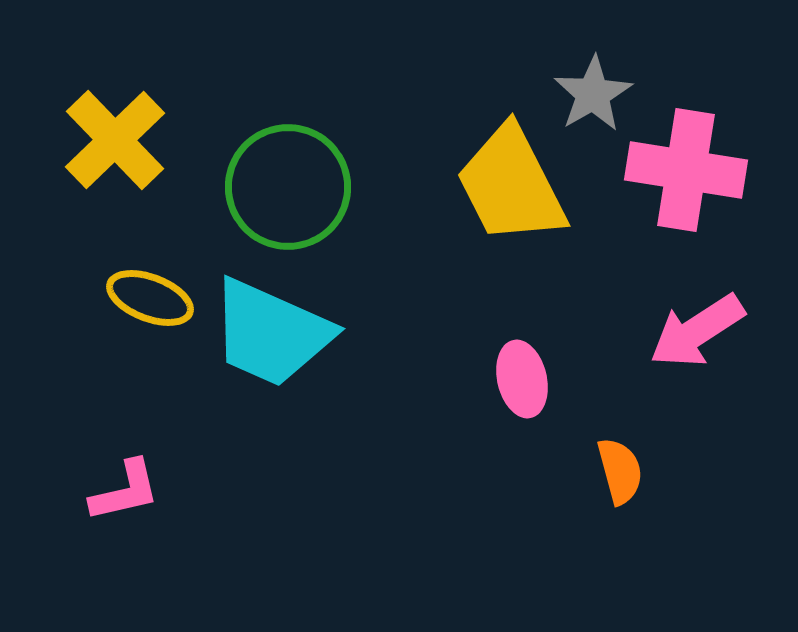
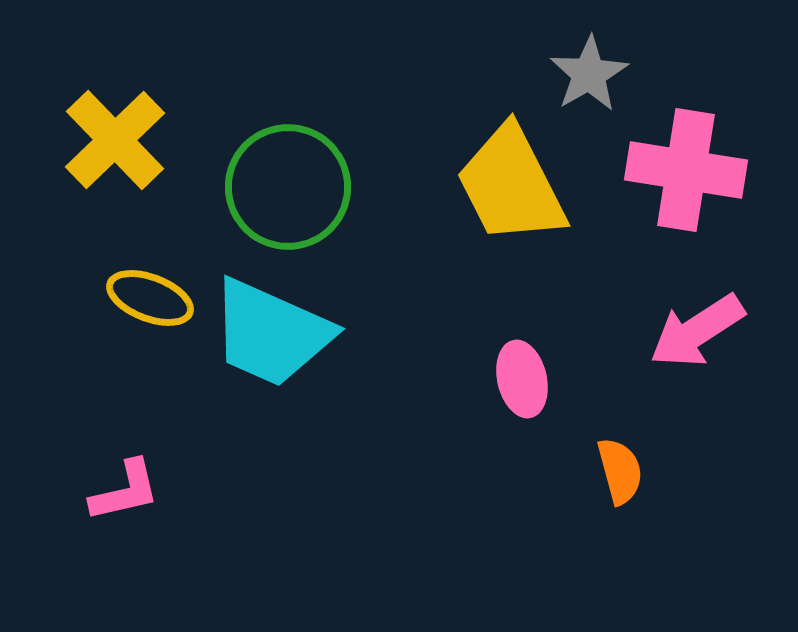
gray star: moved 4 px left, 20 px up
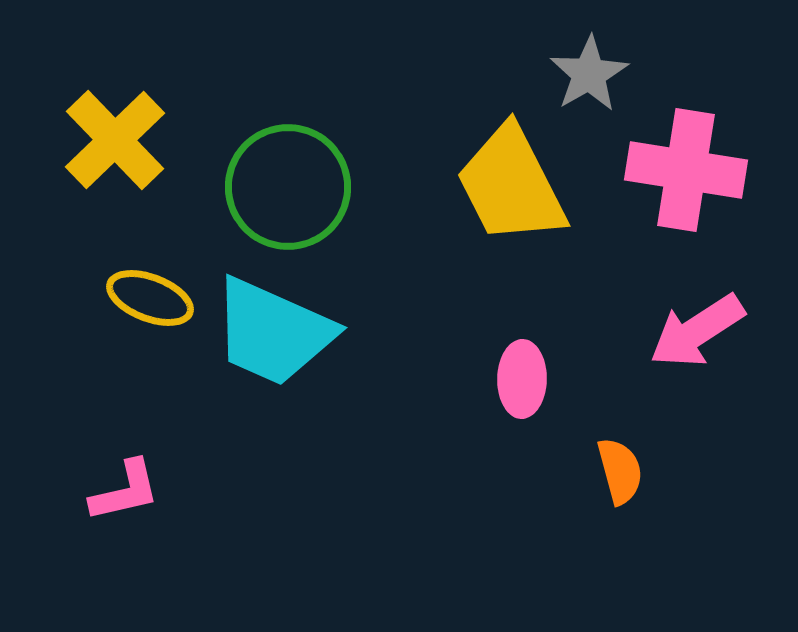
cyan trapezoid: moved 2 px right, 1 px up
pink ellipse: rotated 14 degrees clockwise
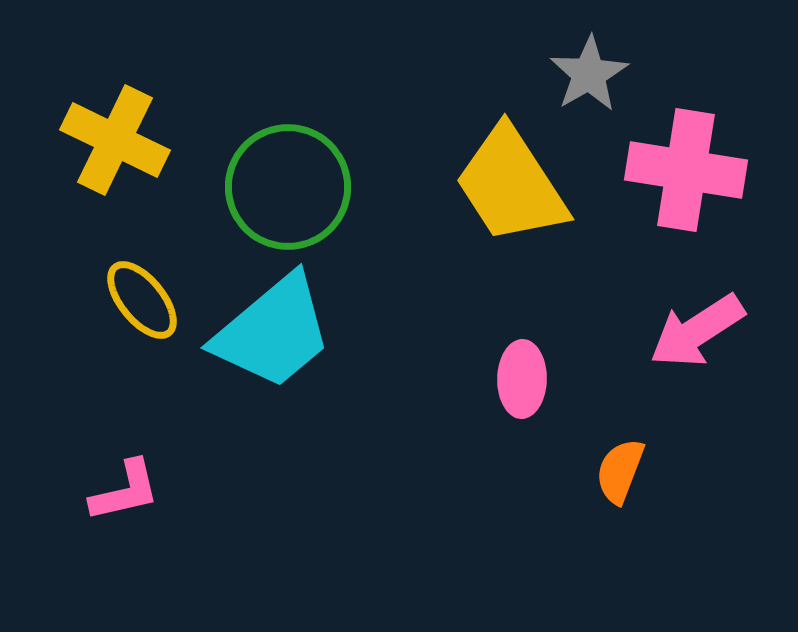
yellow cross: rotated 20 degrees counterclockwise
yellow trapezoid: rotated 6 degrees counterclockwise
yellow ellipse: moved 8 px left, 2 px down; rotated 30 degrees clockwise
cyan trapezoid: rotated 64 degrees counterclockwise
orange semicircle: rotated 144 degrees counterclockwise
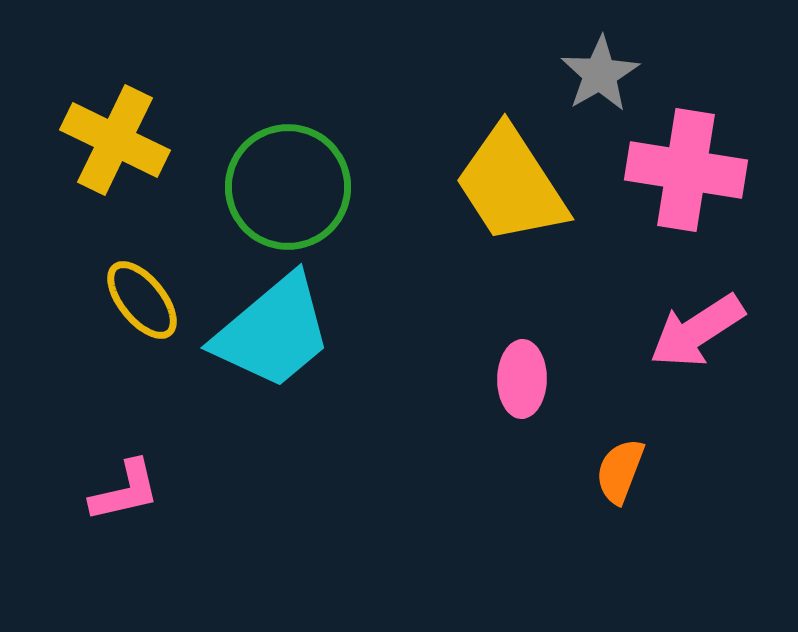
gray star: moved 11 px right
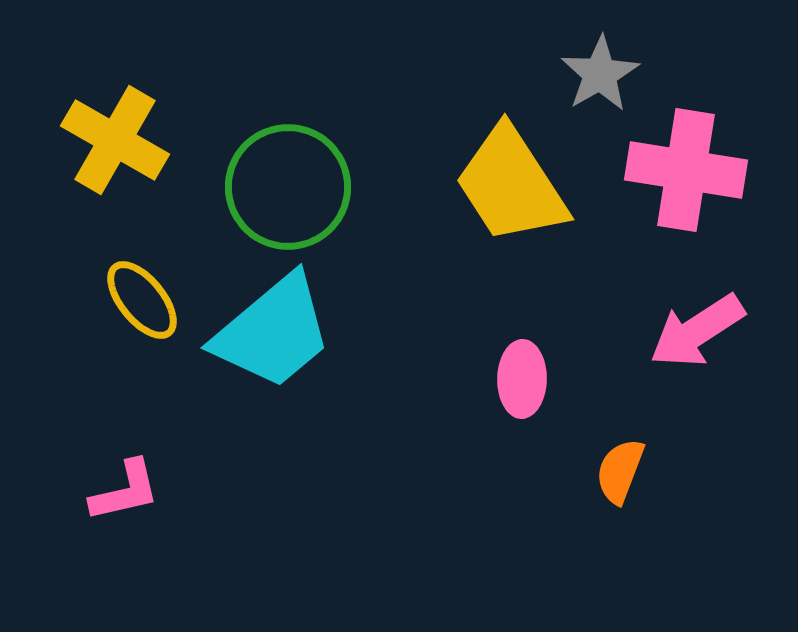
yellow cross: rotated 4 degrees clockwise
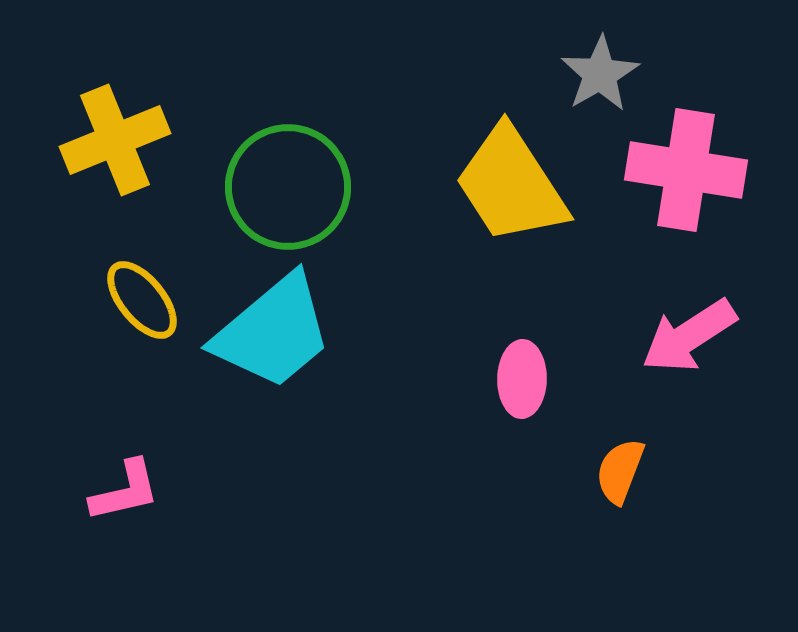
yellow cross: rotated 38 degrees clockwise
pink arrow: moved 8 px left, 5 px down
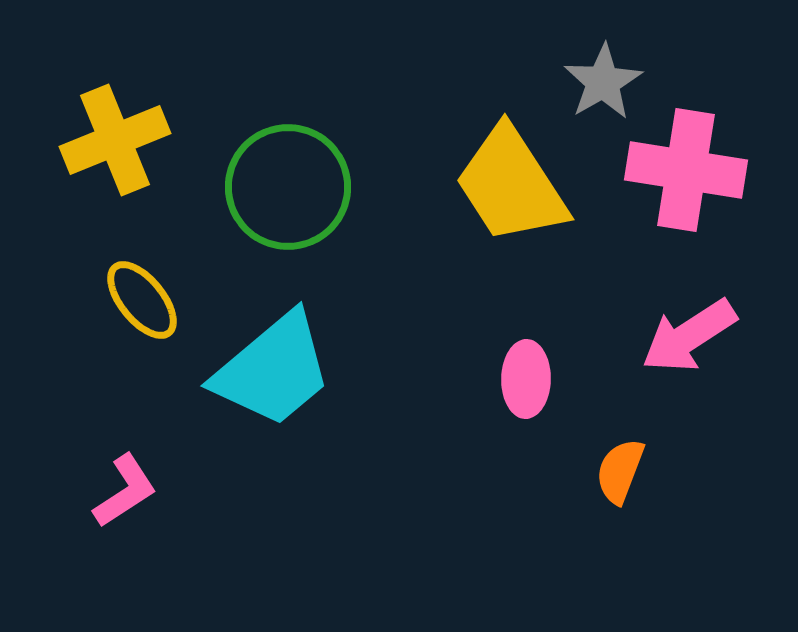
gray star: moved 3 px right, 8 px down
cyan trapezoid: moved 38 px down
pink ellipse: moved 4 px right
pink L-shape: rotated 20 degrees counterclockwise
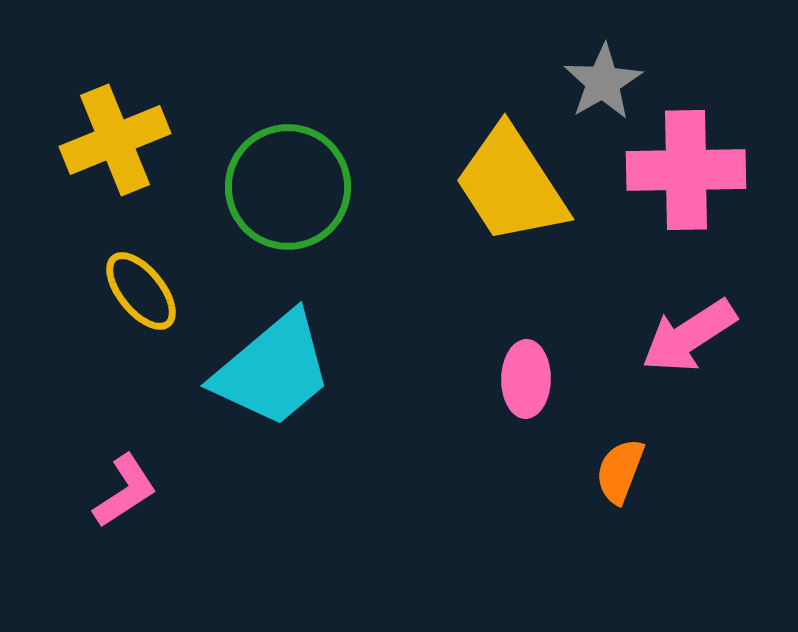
pink cross: rotated 10 degrees counterclockwise
yellow ellipse: moved 1 px left, 9 px up
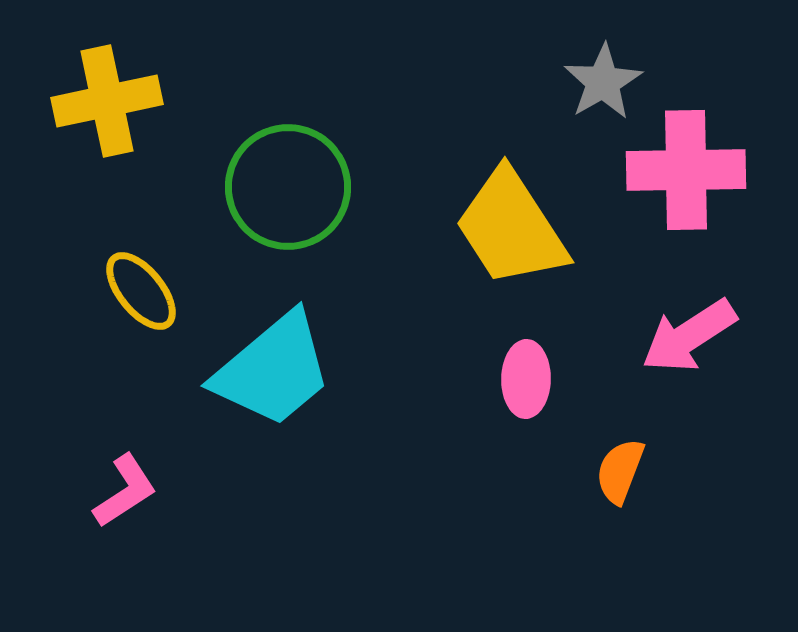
yellow cross: moved 8 px left, 39 px up; rotated 10 degrees clockwise
yellow trapezoid: moved 43 px down
